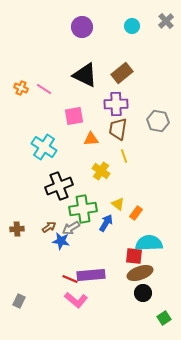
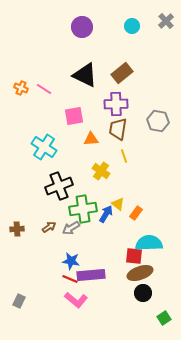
blue arrow: moved 9 px up
blue star: moved 10 px right, 20 px down
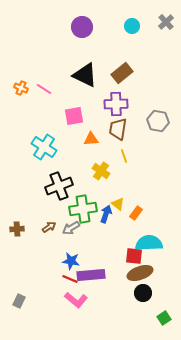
gray cross: moved 1 px down
blue arrow: rotated 12 degrees counterclockwise
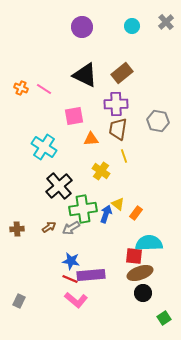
black cross: rotated 20 degrees counterclockwise
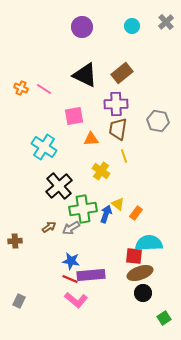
brown cross: moved 2 px left, 12 px down
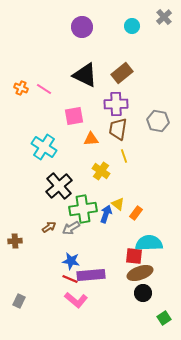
gray cross: moved 2 px left, 5 px up
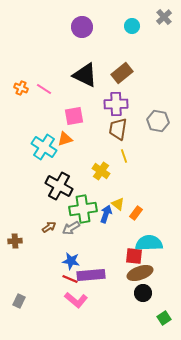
orange triangle: moved 26 px left; rotated 14 degrees counterclockwise
black cross: rotated 20 degrees counterclockwise
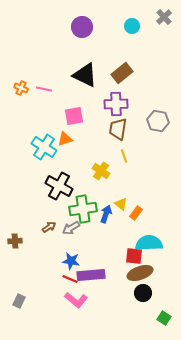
pink line: rotated 21 degrees counterclockwise
yellow triangle: moved 3 px right
green square: rotated 24 degrees counterclockwise
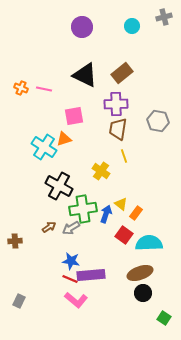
gray cross: rotated 28 degrees clockwise
orange triangle: moved 1 px left
red square: moved 10 px left, 21 px up; rotated 30 degrees clockwise
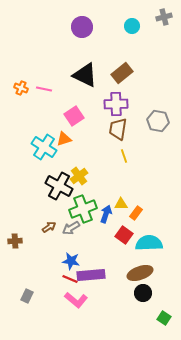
pink square: rotated 24 degrees counterclockwise
yellow cross: moved 22 px left, 5 px down; rotated 18 degrees clockwise
yellow triangle: rotated 40 degrees counterclockwise
green cross: rotated 12 degrees counterclockwise
gray rectangle: moved 8 px right, 5 px up
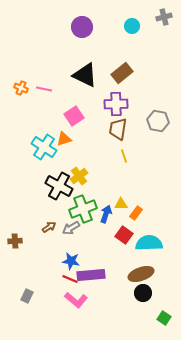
brown ellipse: moved 1 px right, 1 px down
